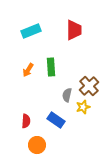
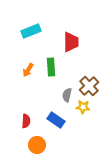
red trapezoid: moved 3 px left, 12 px down
yellow star: rotated 24 degrees clockwise
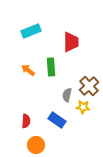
orange arrow: rotated 96 degrees clockwise
blue rectangle: moved 1 px right
orange circle: moved 1 px left
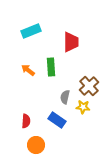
gray semicircle: moved 2 px left, 2 px down
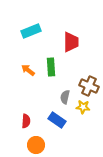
brown cross: rotated 24 degrees counterclockwise
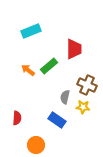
red trapezoid: moved 3 px right, 7 px down
green rectangle: moved 2 px left, 1 px up; rotated 54 degrees clockwise
brown cross: moved 2 px left, 1 px up
red semicircle: moved 9 px left, 3 px up
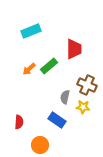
orange arrow: moved 1 px right, 1 px up; rotated 80 degrees counterclockwise
red semicircle: moved 2 px right, 4 px down
orange circle: moved 4 px right
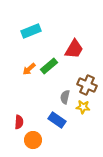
red trapezoid: rotated 30 degrees clockwise
orange circle: moved 7 px left, 5 px up
